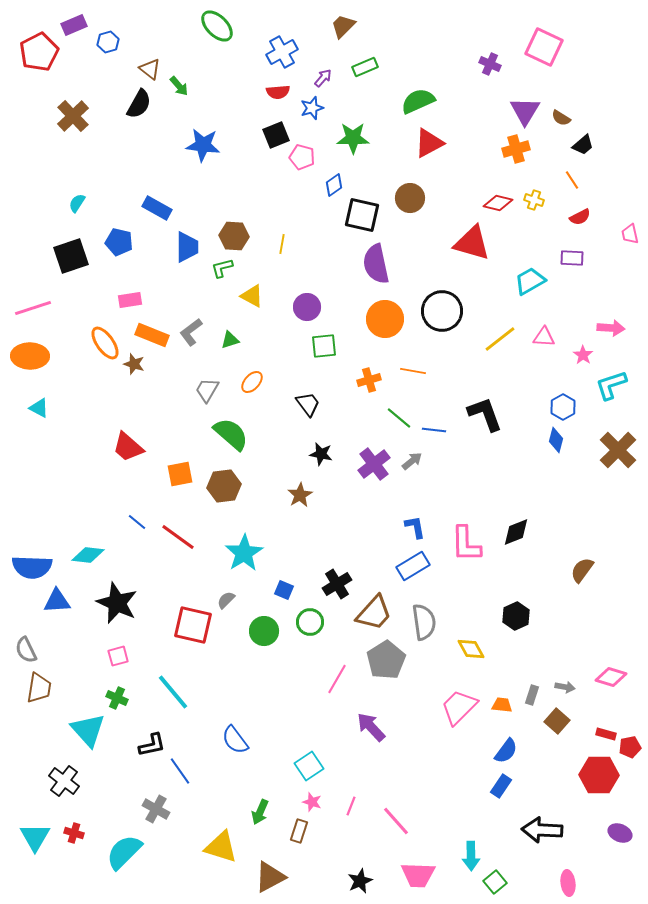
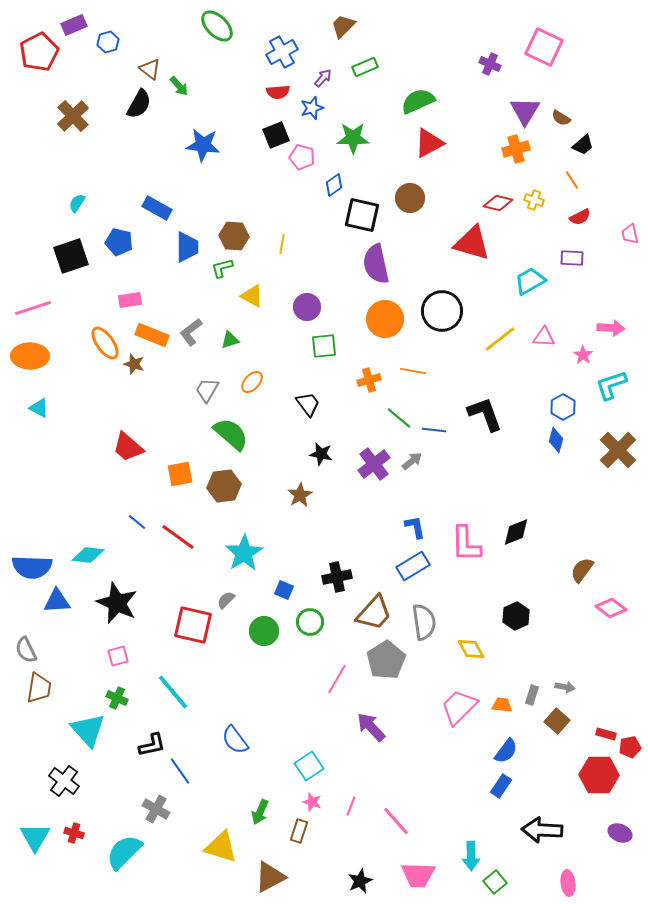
black cross at (337, 584): moved 7 px up; rotated 20 degrees clockwise
pink diamond at (611, 677): moved 69 px up; rotated 20 degrees clockwise
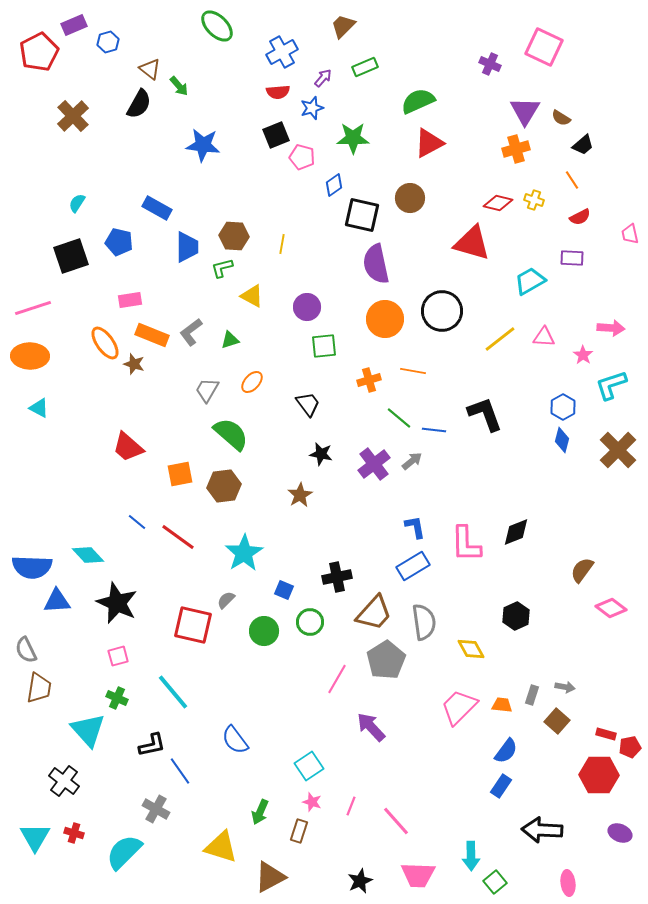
blue diamond at (556, 440): moved 6 px right
cyan diamond at (88, 555): rotated 40 degrees clockwise
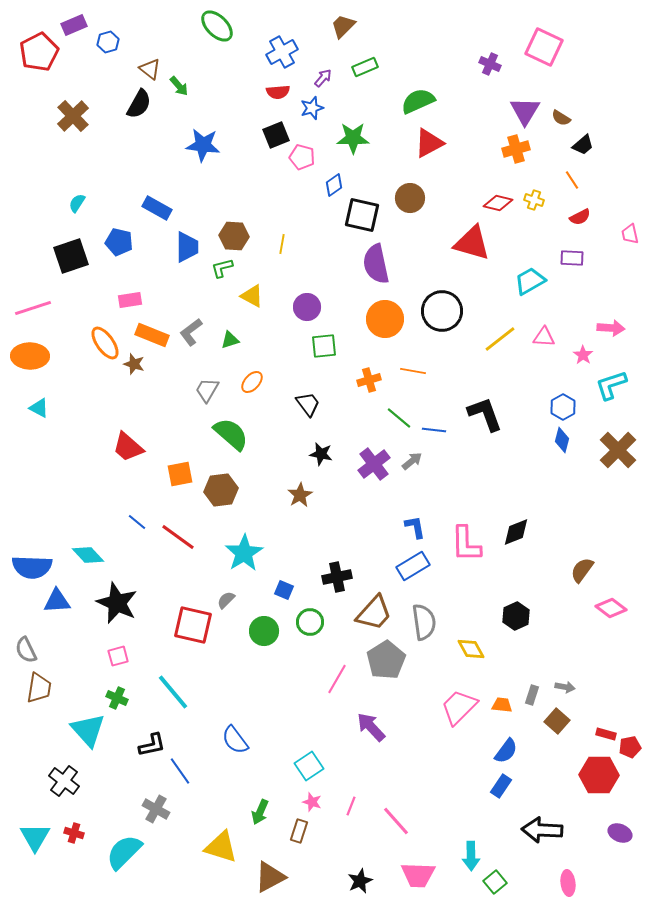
brown hexagon at (224, 486): moved 3 px left, 4 px down
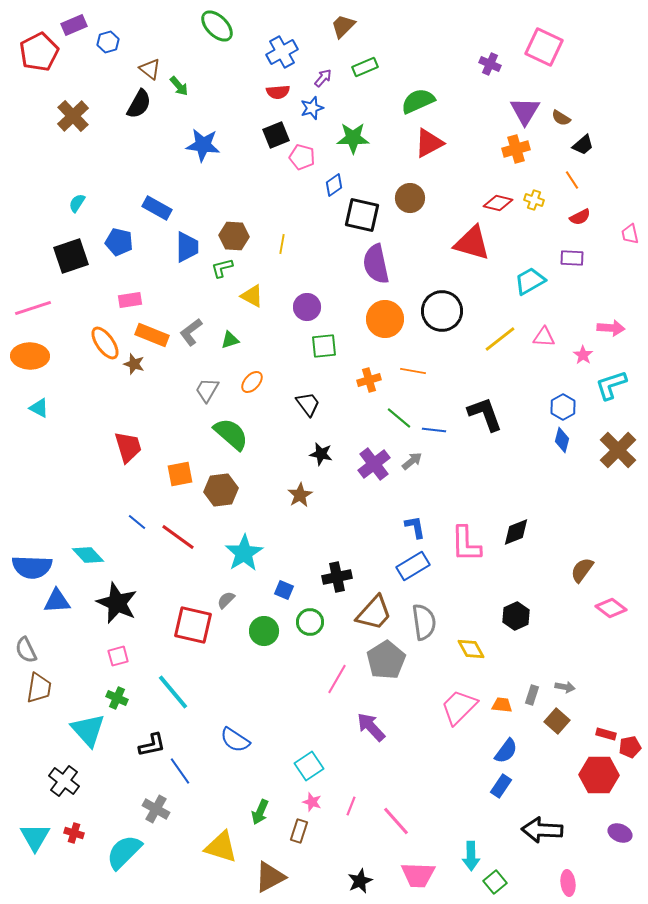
red trapezoid at (128, 447): rotated 148 degrees counterclockwise
blue semicircle at (235, 740): rotated 20 degrees counterclockwise
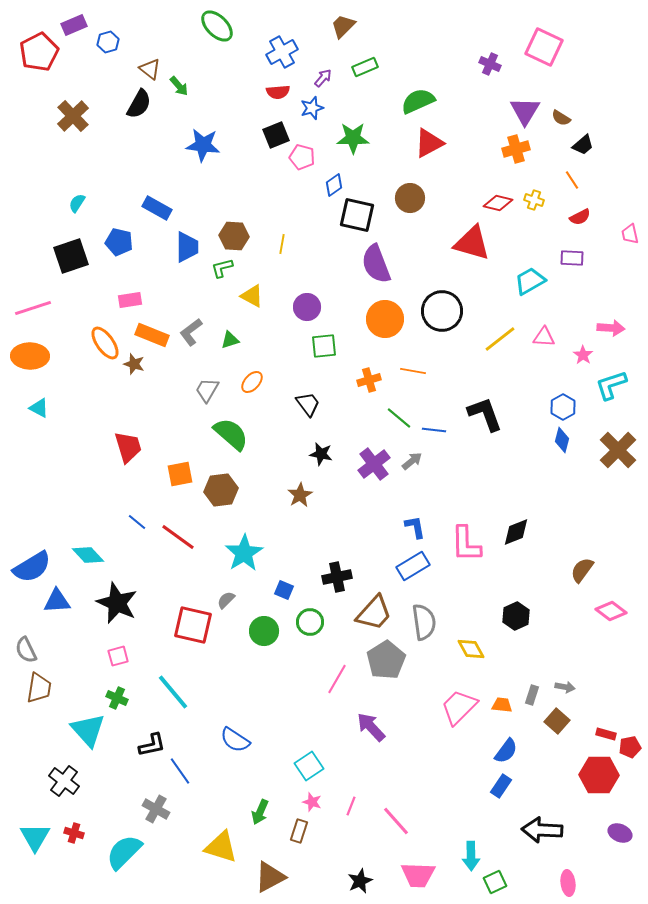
black square at (362, 215): moved 5 px left
purple semicircle at (376, 264): rotated 9 degrees counterclockwise
blue semicircle at (32, 567): rotated 33 degrees counterclockwise
pink diamond at (611, 608): moved 3 px down
green square at (495, 882): rotated 15 degrees clockwise
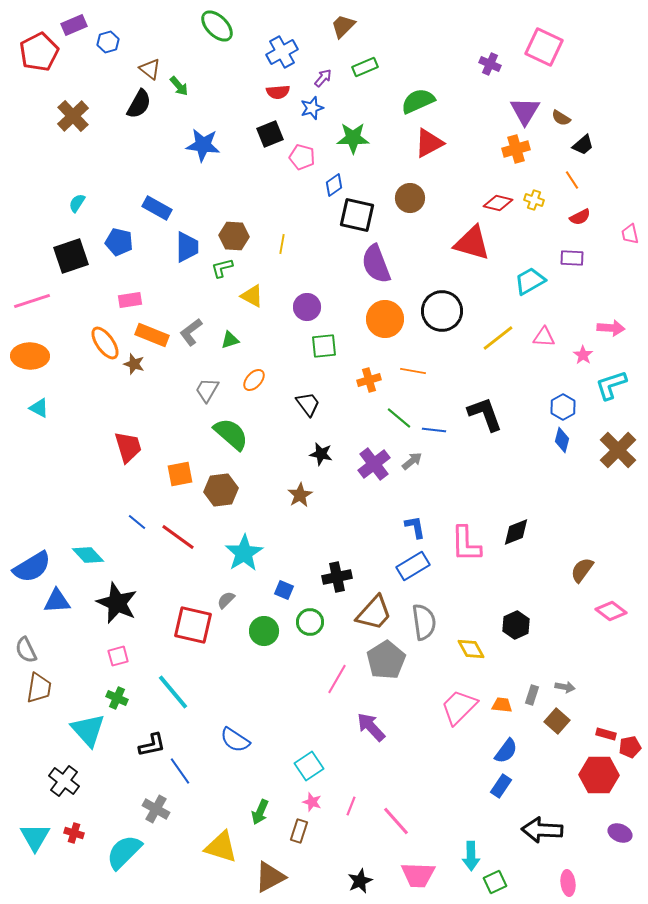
black square at (276, 135): moved 6 px left, 1 px up
pink line at (33, 308): moved 1 px left, 7 px up
yellow line at (500, 339): moved 2 px left, 1 px up
orange ellipse at (252, 382): moved 2 px right, 2 px up
black hexagon at (516, 616): moved 9 px down
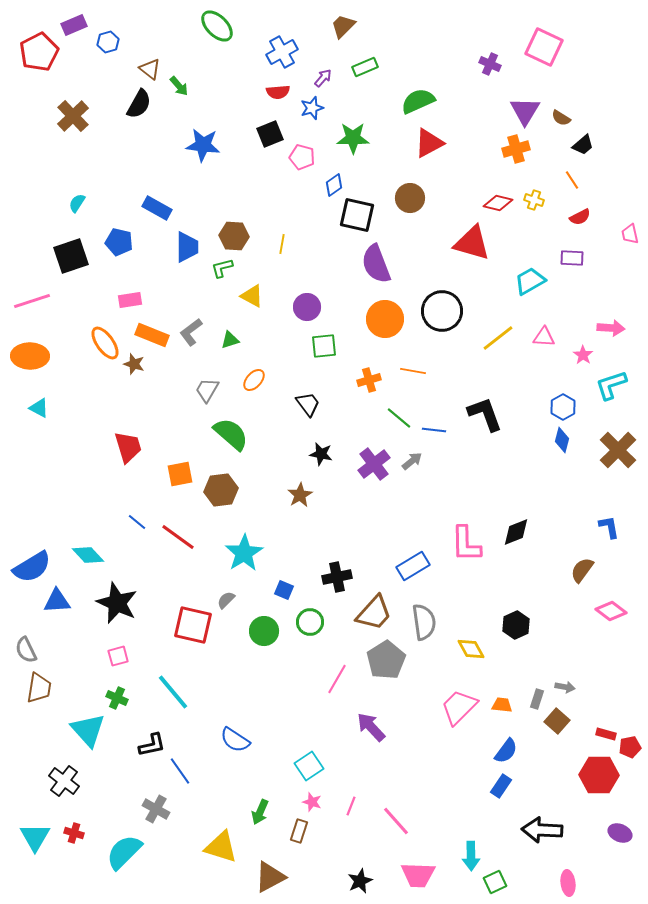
blue L-shape at (415, 527): moved 194 px right
gray rectangle at (532, 695): moved 5 px right, 4 px down
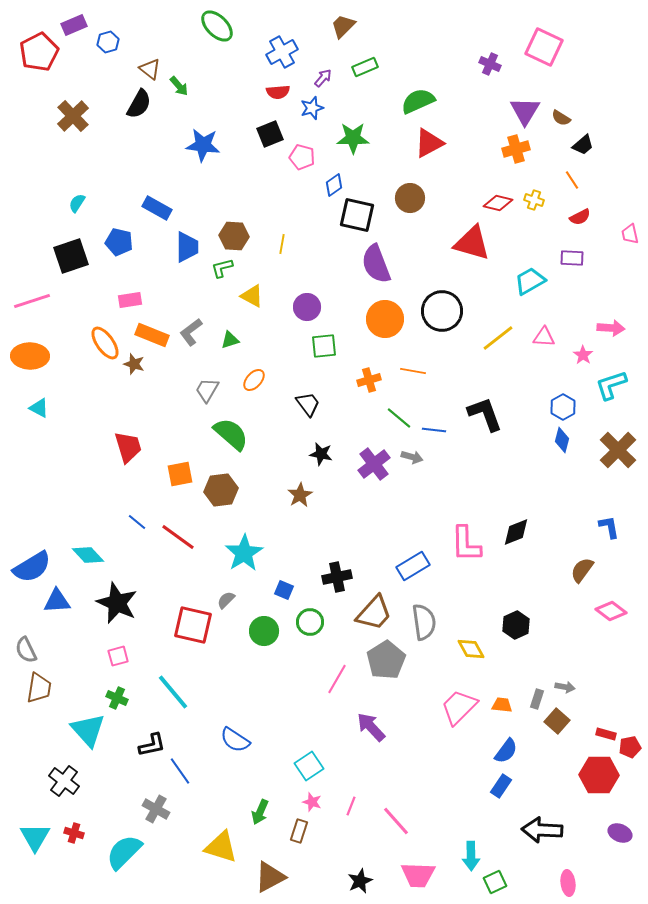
gray arrow at (412, 461): moved 4 px up; rotated 55 degrees clockwise
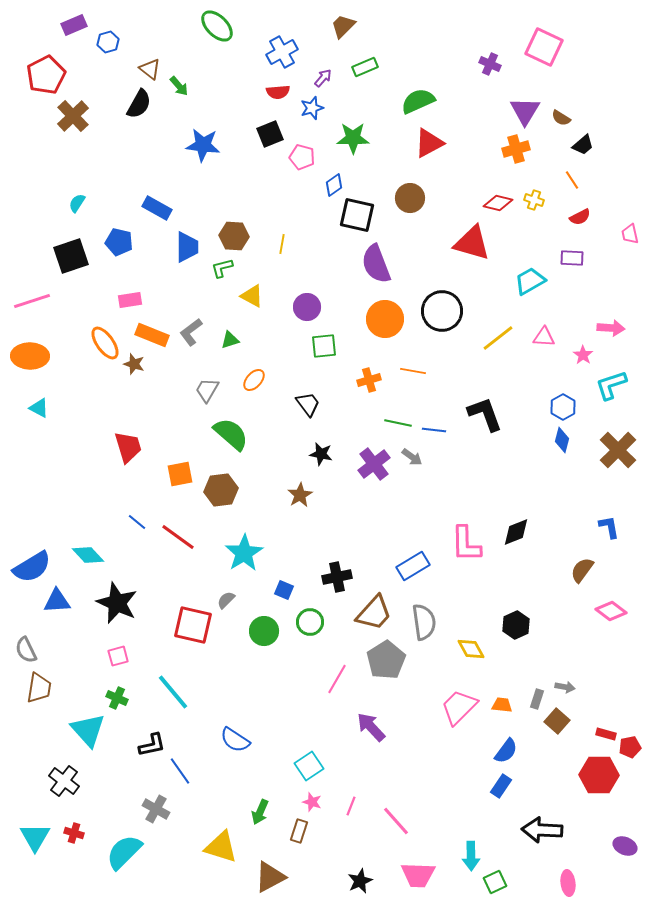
red pentagon at (39, 52): moved 7 px right, 23 px down
green line at (399, 418): moved 1 px left, 5 px down; rotated 28 degrees counterclockwise
gray arrow at (412, 457): rotated 20 degrees clockwise
purple ellipse at (620, 833): moved 5 px right, 13 px down
